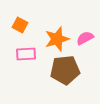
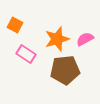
orange square: moved 5 px left
pink semicircle: moved 1 px down
pink rectangle: rotated 36 degrees clockwise
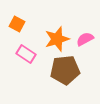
orange square: moved 2 px right, 1 px up
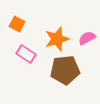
pink semicircle: moved 2 px right, 1 px up
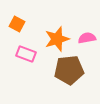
pink semicircle: rotated 18 degrees clockwise
pink rectangle: rotated 12 degrees counterclockwise
brown pentagon: moved 4 px right
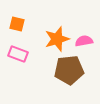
orange square: rotated 14 degrees counterclockwise
pink semicircle: moved 3 px left, 3 px down
pink rectangle: moved 8 px left
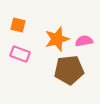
orange square: moved 1 px right, 1 px down
pink rectangle: moved 2 px right
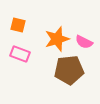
pink semicircle: moved 1 px down; rotated 144 degrees counterclockwise
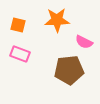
orange star: moved 19 px up; rotated 15 degrees clockwise
